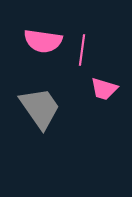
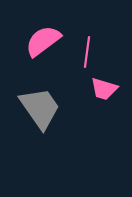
pink semicircle: rotated 135 degrees clockwise
pink line: moved 5 px right, 2 px down
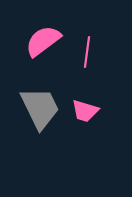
pink trapezoid: moved 19 px left, 22 px down
gray trapezoid: rotated 9 degrees clockwise
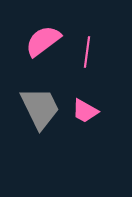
pink trapezoid: rotated 12 degrees clockwise
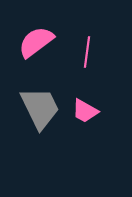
pink semicircle: moved 7 px left, 1 px down
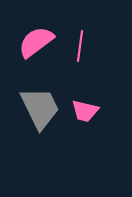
pink line: moved 7 px left, 6 px up
pink trapezoid: rotated 16 degrees counterclockwise
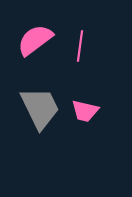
pink semicircle: moved 1 px left, 2 px up
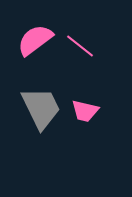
pink line: rotated 60 degrees counterclockwise
gray trapezoid: moved 1 px right
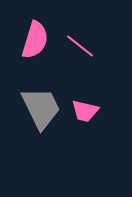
pink semicircle: rotated 144 degrees clockwise
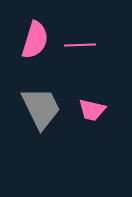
pink line: moved 1 px up; rotated 40 degrees counterclockwise
pink trapezoid: moved 7 px right, 1 px up
